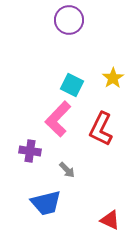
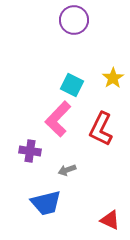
purple circle: moved 5 px right
gray arrow: rotated 114 degrees clockwise
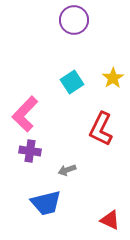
cyan square: moved 3 px up; rotated 30 degrees clockwise
pink L-shape: moved 33 px left, 5 px up
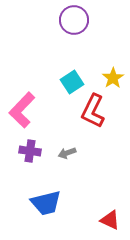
pink L-shape: moved 3 px left, 4 px up
red L-shape: moved 8 px left, 18 px up
gray arrow: moved 17 px up
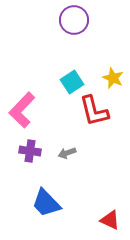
yellow star: rotated 15 degrees counterclockwise
red L-shape: moved 1 px right; rotated 40 degrees counterclockwise
blue trapezoid: rotated 60 degrees clockwise
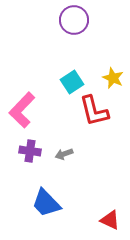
gray arrow: moved 3 px left, 1 px down
